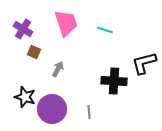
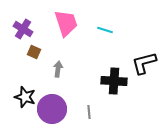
gray arrow: rotated 21 degrees counterclockwise
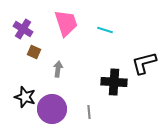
black cross: moved 1 px down
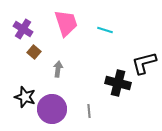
brown square: rotated 16 degrees clockwise
black cross: moved 4 px right, 1 px down; rotated 10 degrees clockwise
gray line: moved 1 px up
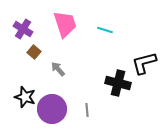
pink trapezoid: moved 1 px left, 1 px down
gray arrow: rotated 49 degrees counterclockwise
gray line: moved 2 px left, 1 px up
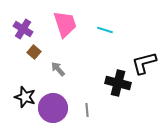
purple circle: moved 1 px right, 1 px up
